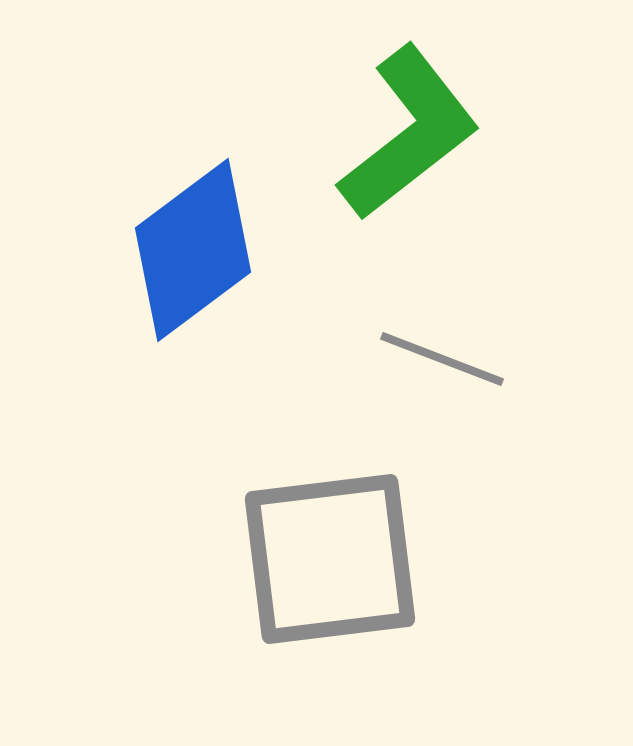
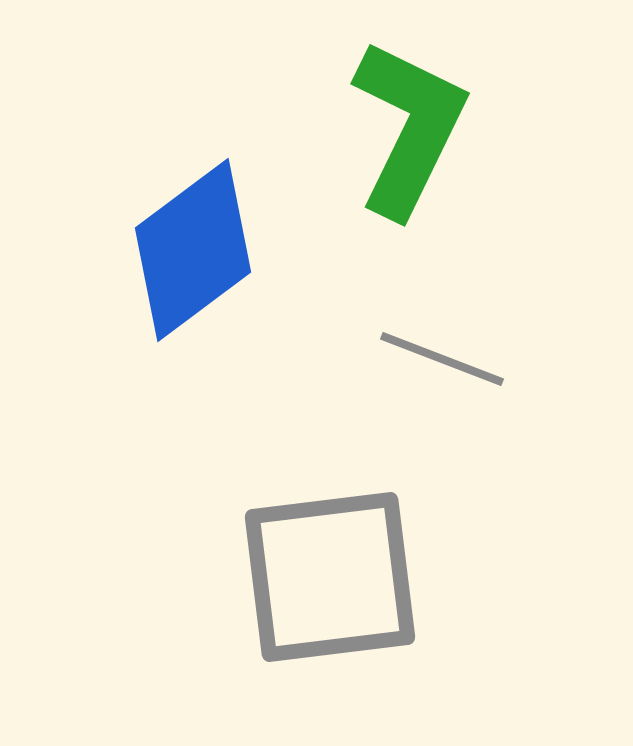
green L-shape: moved 5 px up; rotated 26 degrees counterclockwise
gray square: moved 18 px down
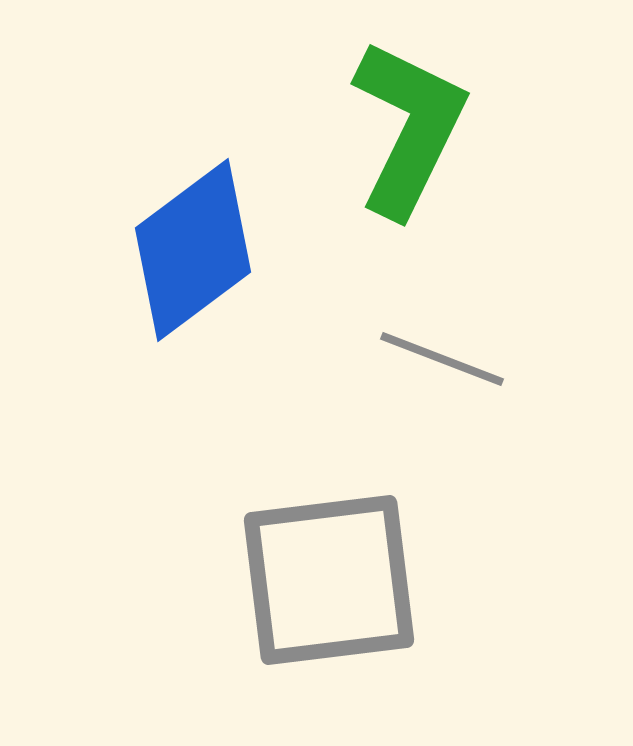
gray square: moved 1 px left, 3 px down
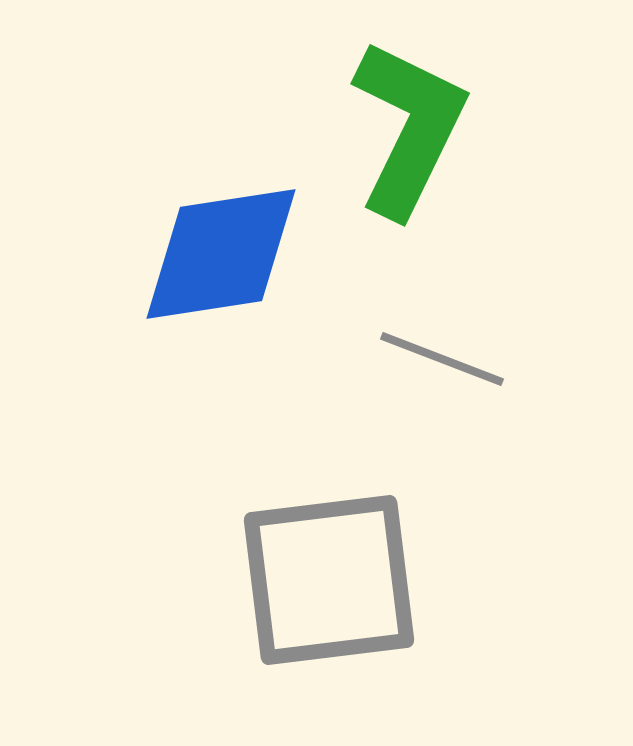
blue diamond: moved 28 px right, 4 px down; rotated 28 degrees clockwise
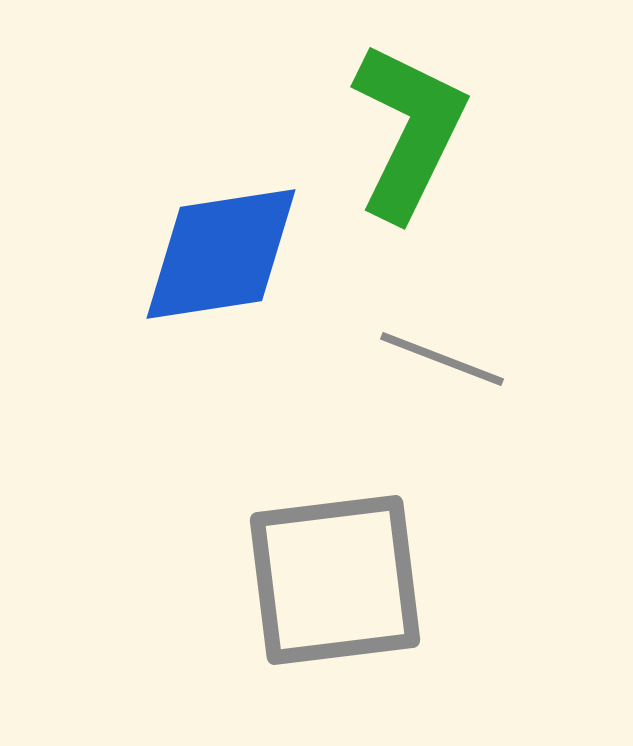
green L-shape: moved 3 px down
gray square: moved 6 px right
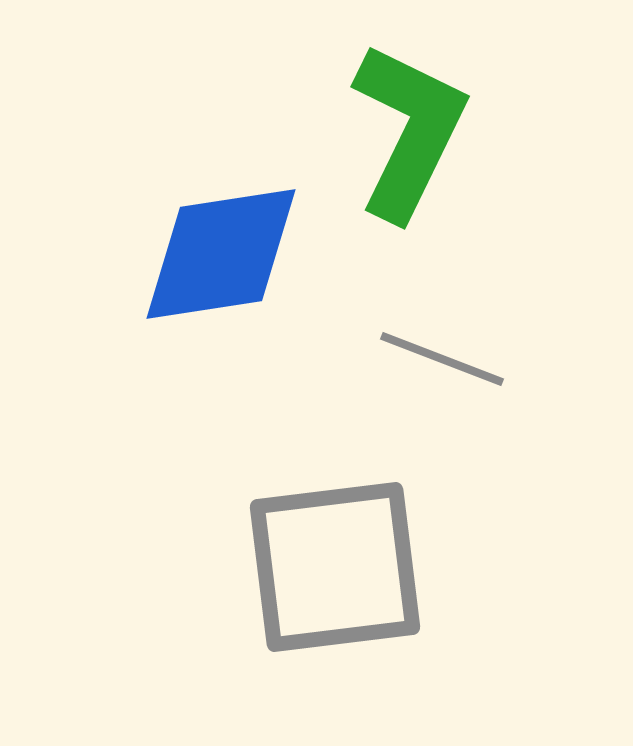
gray square: moved 13 px up
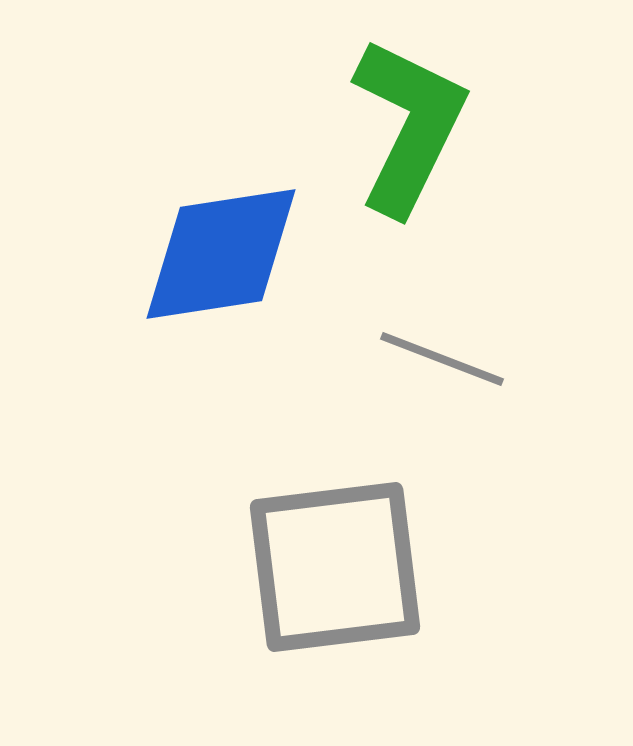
green L-shape: moved 5 px up
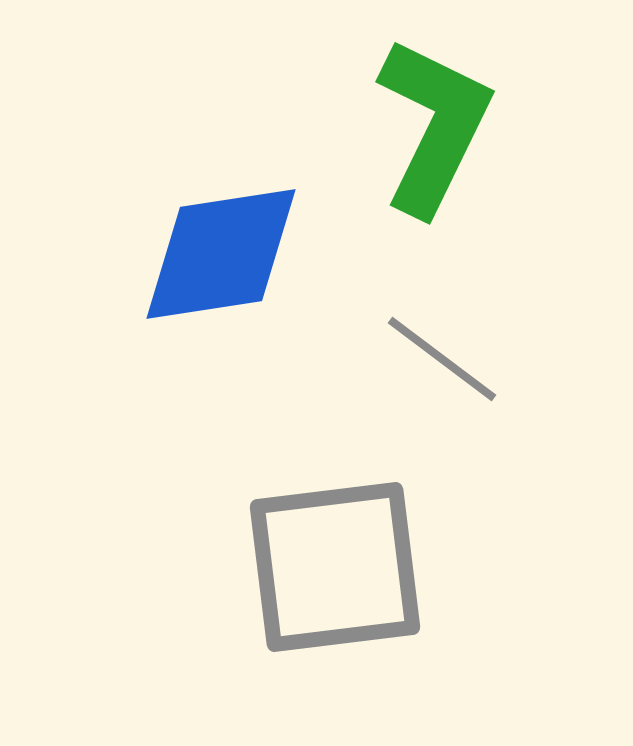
green L-shape: moved 25 px right
gray line: rotated 16 degrees clockwise
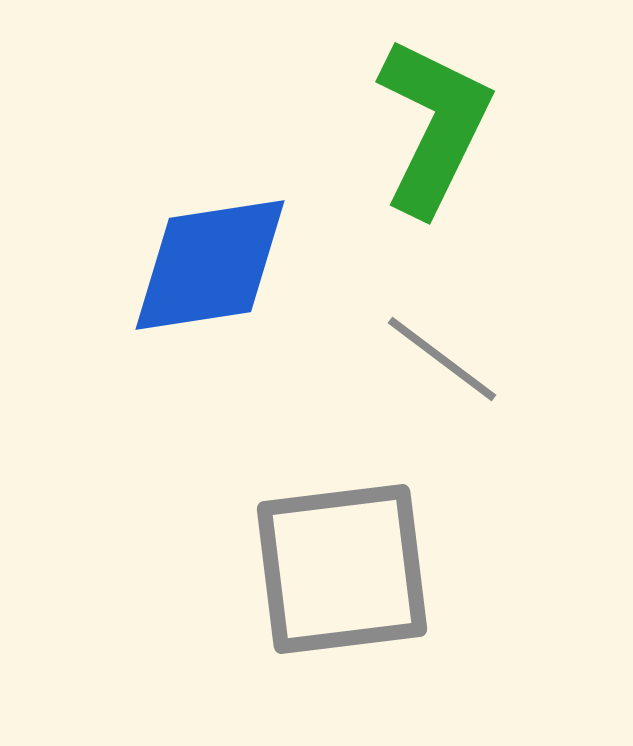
blue diamond: moved 11 px left, 11 px down
gray square: moved 7 px right, 2 px down
